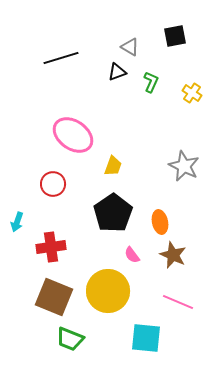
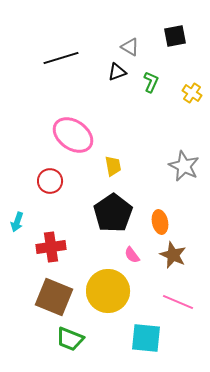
yellow trapezoid: rotated 30 degrees counterclockwise
red circle: moved 3 px left, 3 px up
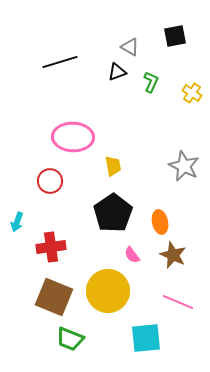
black line: moved 1 px left, 4 px down
pink ellipse: moved 2 px down; rotated 33 degrees counterclockwise
cyan square: rotated 12 degrees counterclockwise
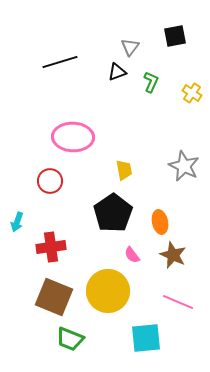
gray triangle: rotated 36 degrees clockwise
yellow trapezoid: moved 11 px right, 4 px down
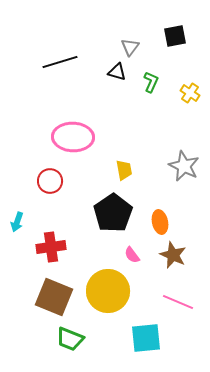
black triangle: rotated 36 degrees clockwise
yellow cross: moved 2 px left
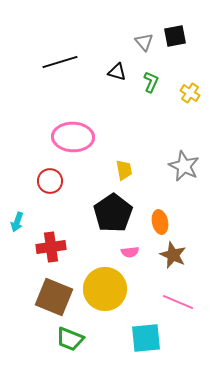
gray triangle: moved 14 px right, 5 px up; rotated 18 degrees counterclockwise
pink semicircle: moved 2 px left, 3 px up; rotated 60 degrees counterclockwise
yellow circle: moved 3 px left, 2 px up
